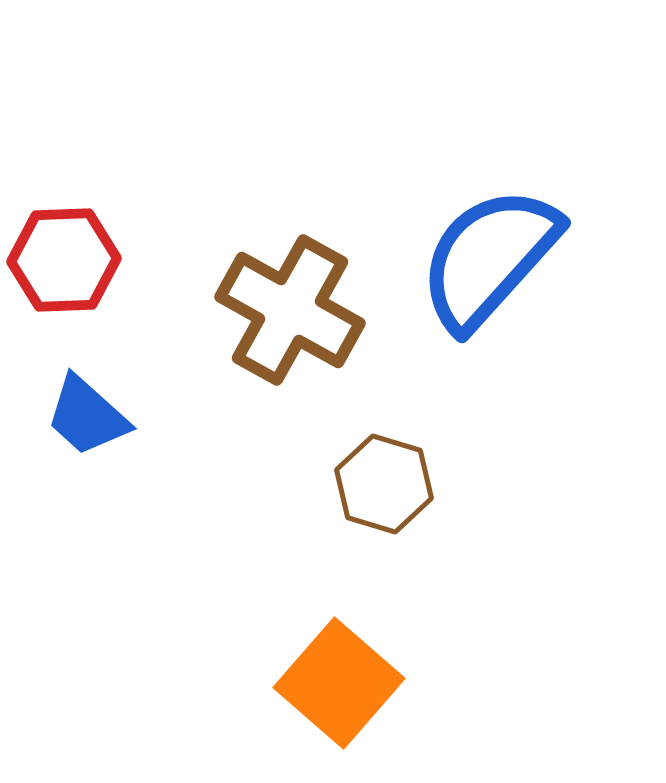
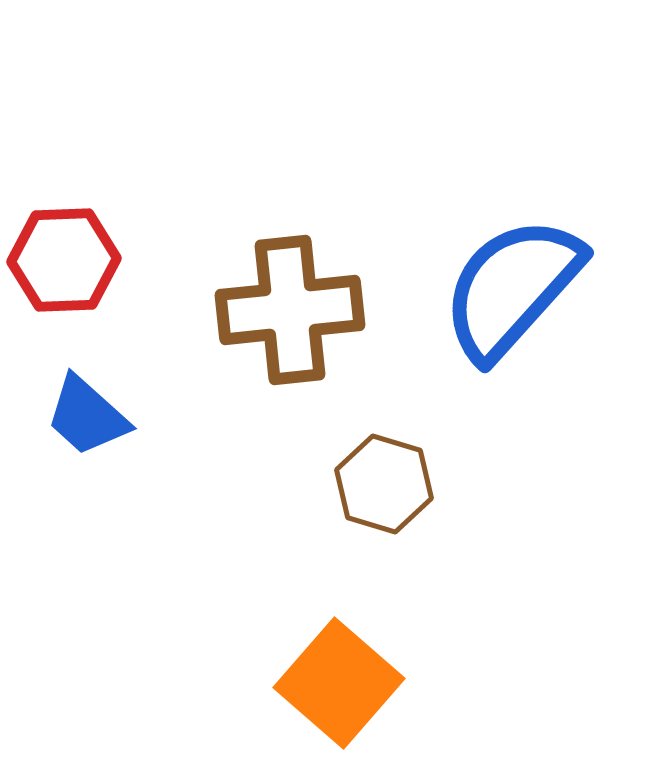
blue semicircle: moved 23 px right, 30 px down
brown cross: rotated 35 degrees counterclockwise
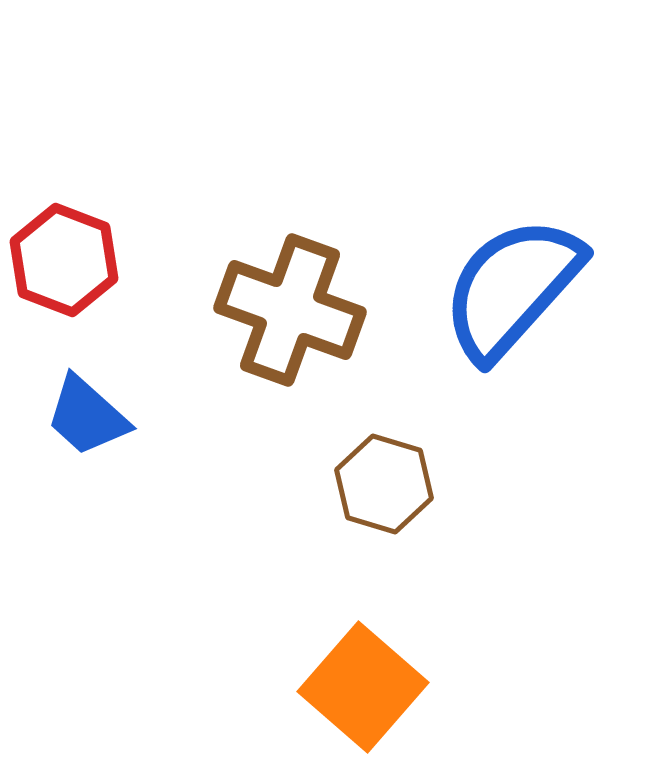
red hexagon: rotated 23 degrees clockwise
brown cross: rotated 26 degrees clockwise
orange square: moved 24 px right, 4 px down
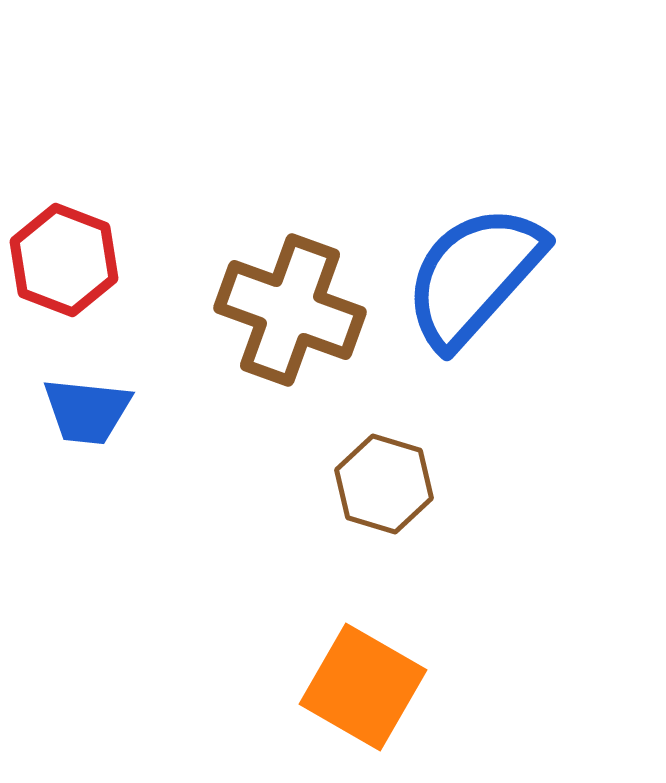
blue semicircle: moved 38 px left, 12 px up
blue trapezoid: moved 5 px up; rotated 36 degrees counterclockwise
orange square: rotated 11 degrees counterclockwise
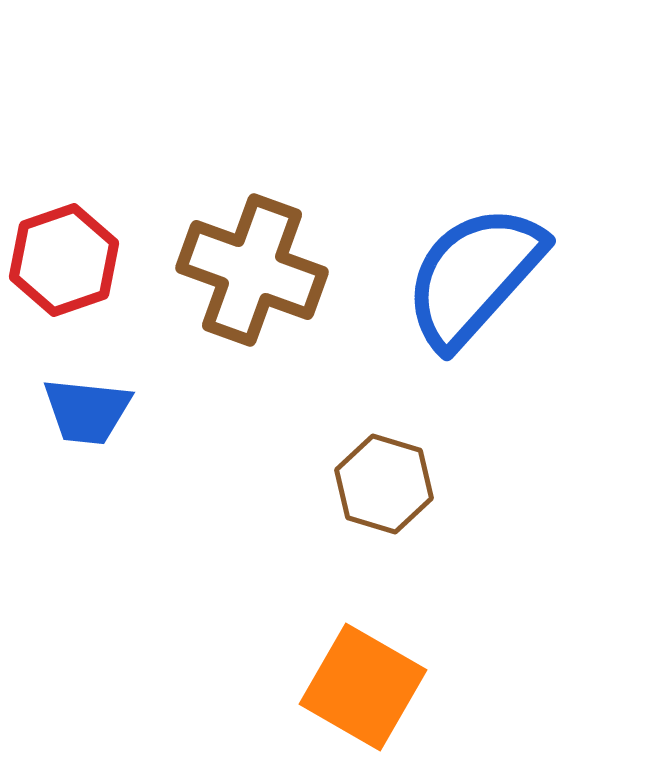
red hexagon: rotated 20 degrees clockwise
brown cross: moved 38 px left, 40 px up
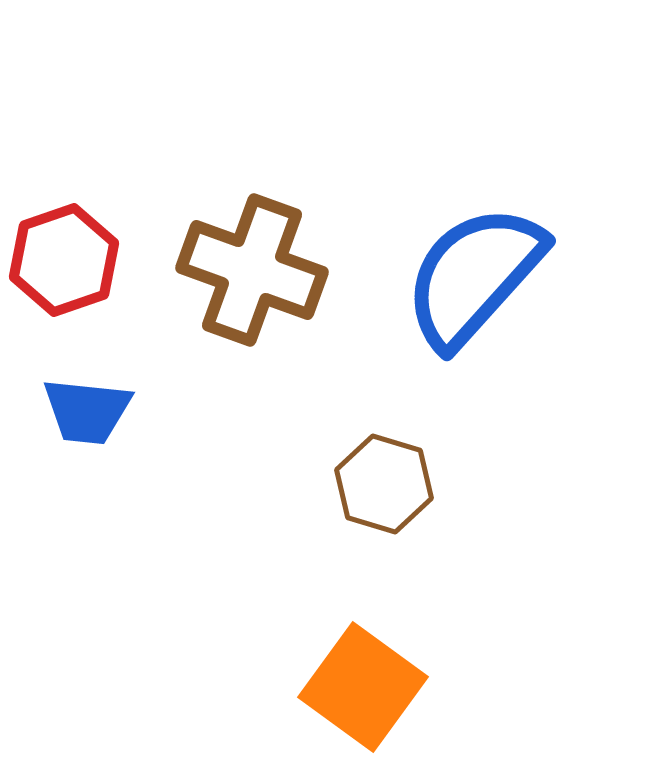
orange square: rotated 6 degrees clockwise
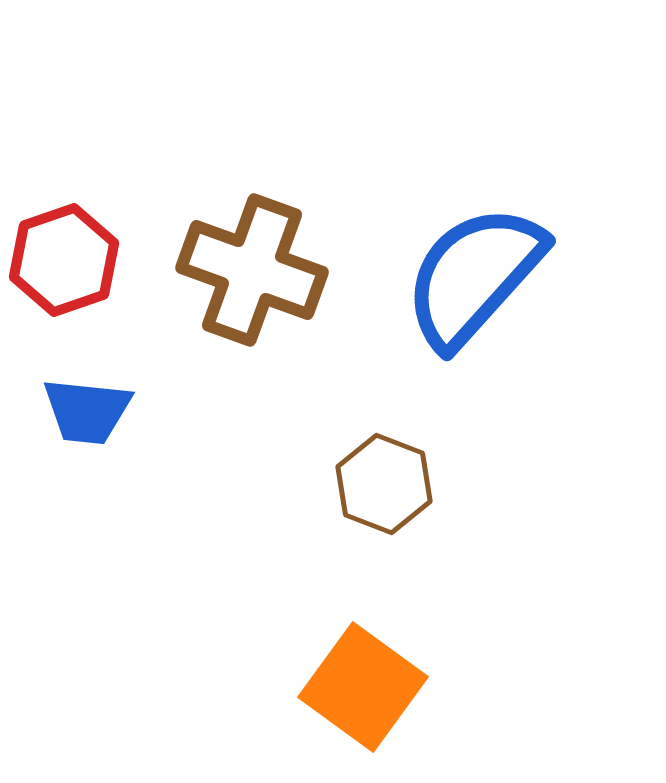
brown hexagon: rotated 4 degrees clockwise
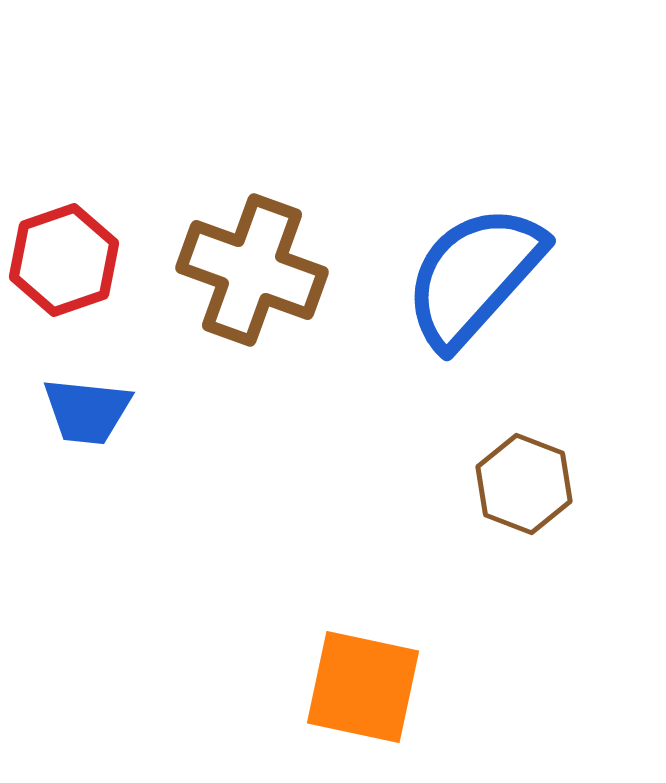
brown hexagon: moved 140 px right
orange square: rotated 24 degrees counterclockwise
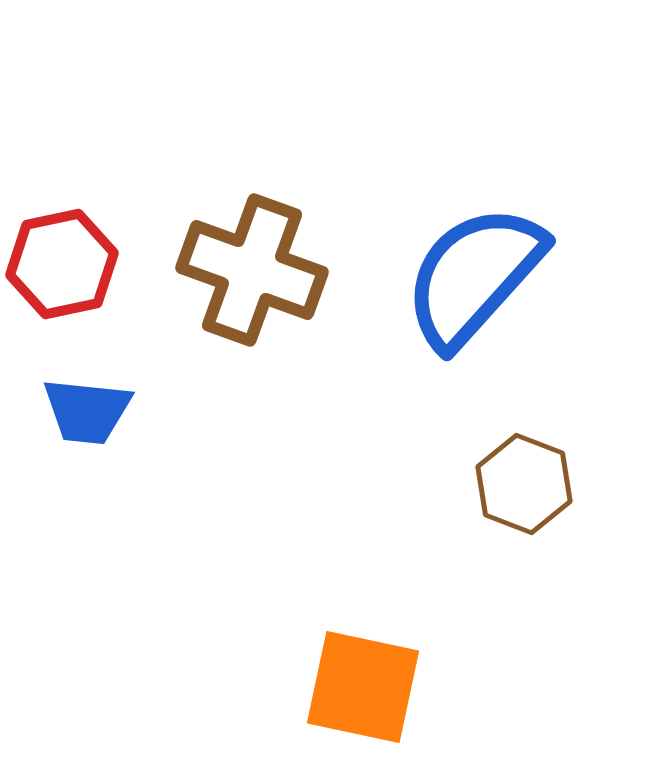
red hexagon: moved 2 px left, 4 px down; rotated 7 degrees clockwise
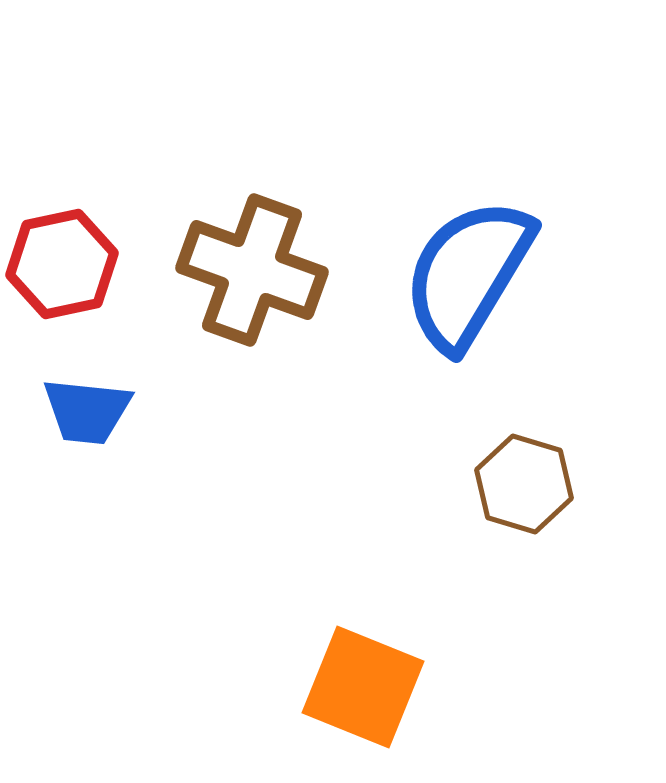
blue semicircle: moved 6 px left, 2 px up; rotated 11 degrees counterclockwise
brown hexagon: rotated 4 degrees counterclockwise
orange square: rotated 10 degrees clockwise
